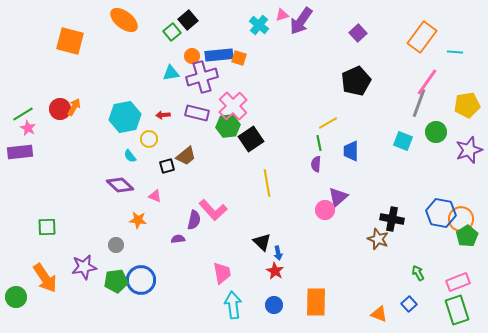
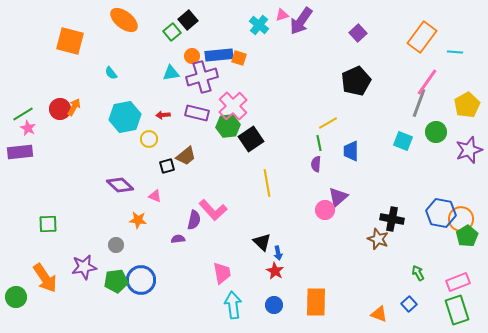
yellow pentagon at (467, 105): rotated 20 degrees counterclockwise
cyan semicircle at (130, 156): moved 19 px left, 83 px up
green square at (47, 227): moved 1 px right, 3 px up
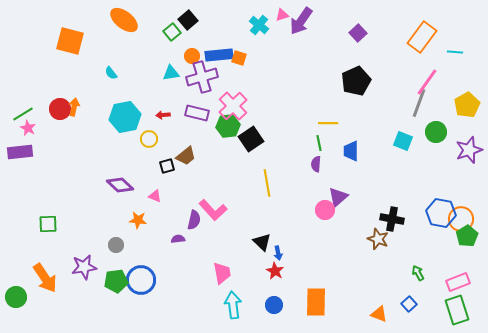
orange arrow at (74, 107): rotated 18 degrees counterclockwise
yellow line at (328, 123): rotated 30 degrees clockwise
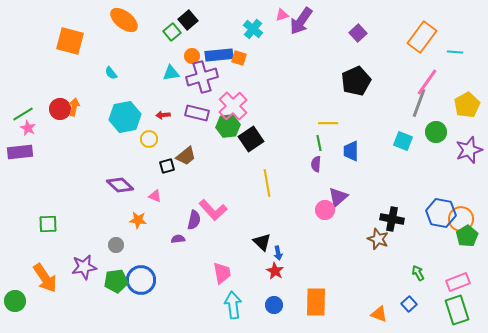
cyan cross at (259, 25): moved 6 px left, 4 px down
green circle at (16, 297): moved 1 px left, 4 px down
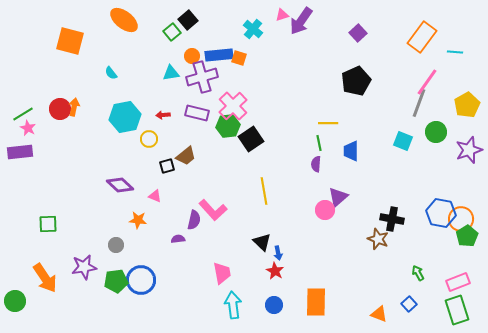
yellow line at (267, 183): moved 3 px left, 8 px down
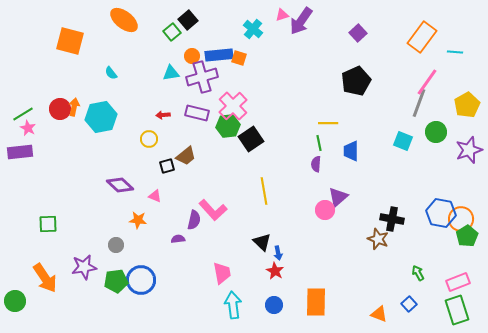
cyan hexagon at (125, 117): moved 24 px left
